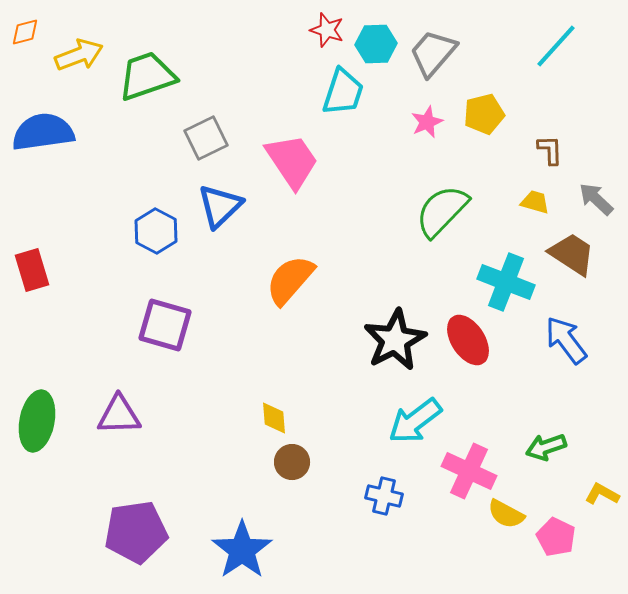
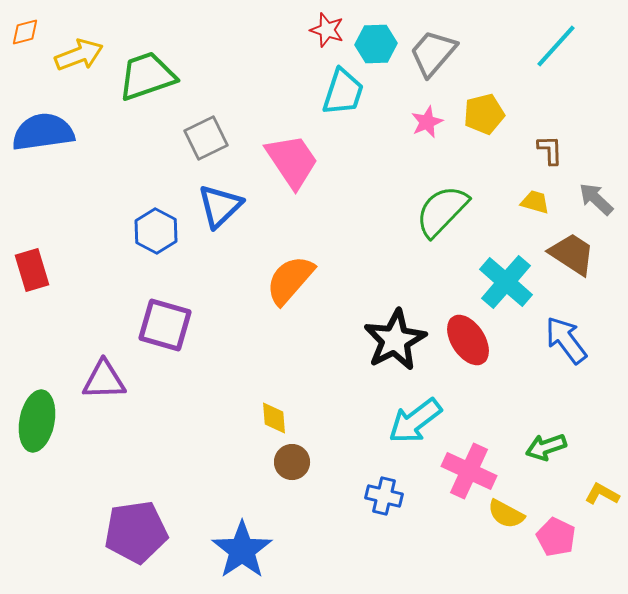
cyan cross: rotated 20 degrees clockwise
purple triangle: moved 15 px left, 35 px up
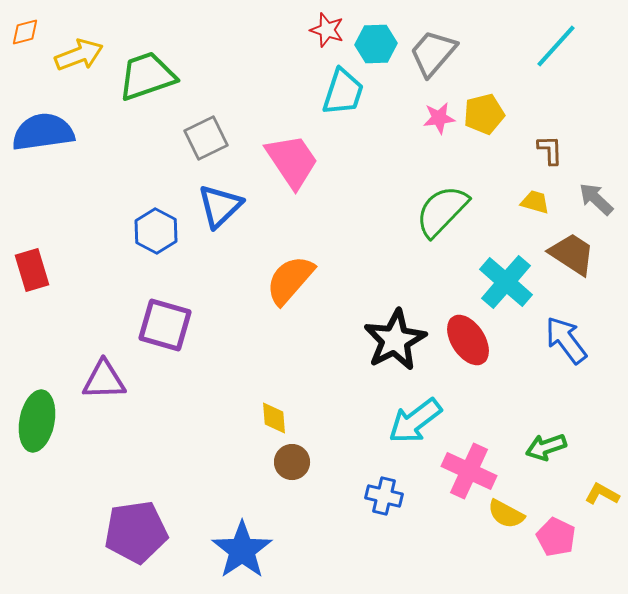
pink star: moved 12 px right, 4 px up; rotated 16 degrees clockwise
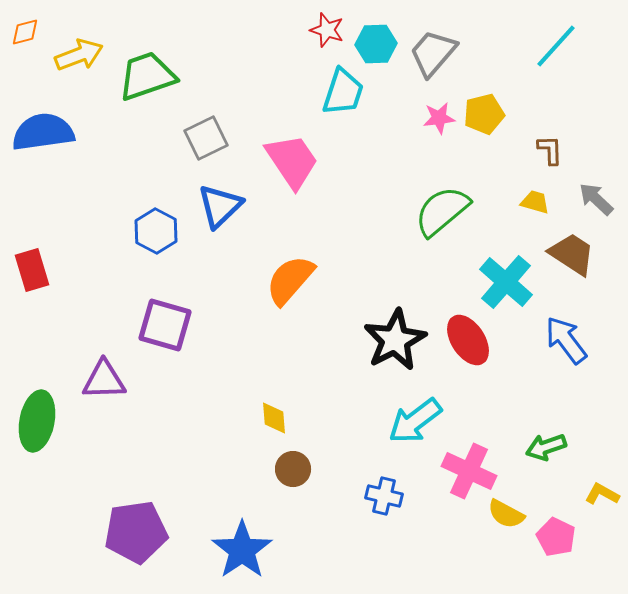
green semicircle: rotated 6 degrees clockwise
brown circle: moved 1 px right, 7 px down
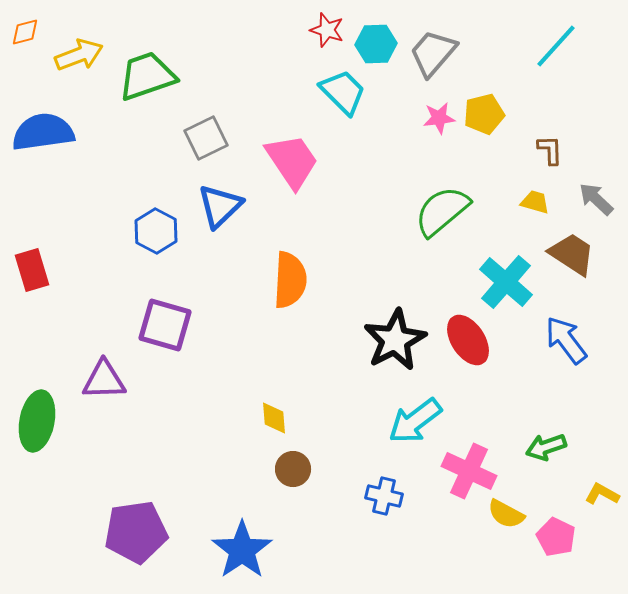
cyan trapezoid: rotated 63 degrees counterclockwise
orange semicircle: rotated 142 degrees clockwise
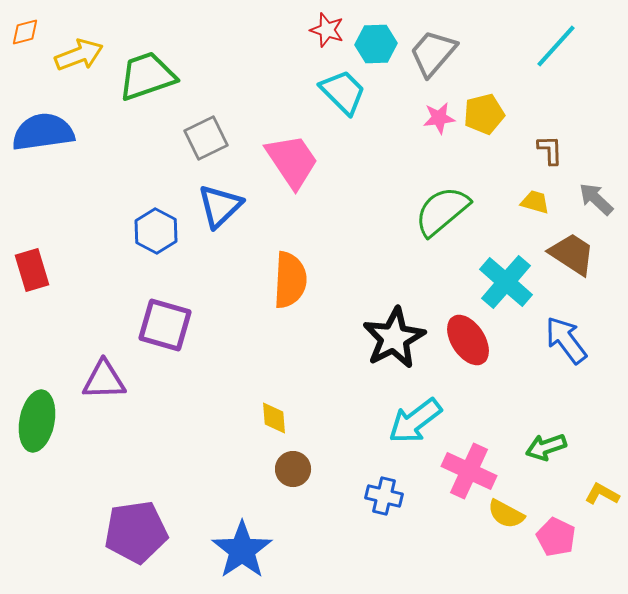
black star: moved 1 px left, 2 px up
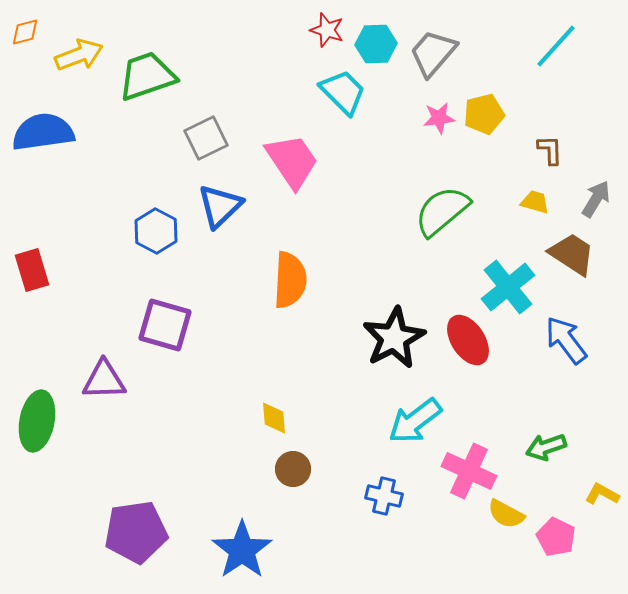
gray arrow: rotated 78 degrees clockwise
cyan cross: moved 2 px right, 5 px down; rotated 10 degrees clockwise
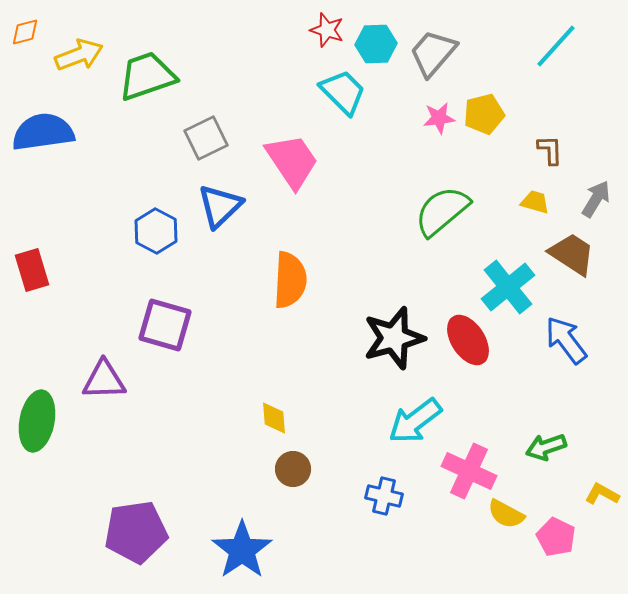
black star: rotated 12 degrees clockwise
